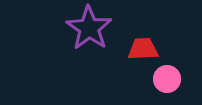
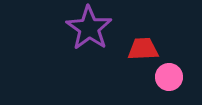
pink circle: moved 2 px right, 2 px up
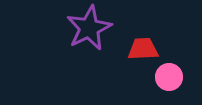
purple star: rotated 12 degrees clockwise
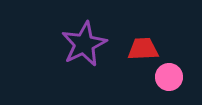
purple star: moved 5 px left, 16 px down
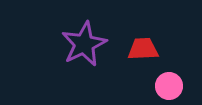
pink circle: moved 9 px down
